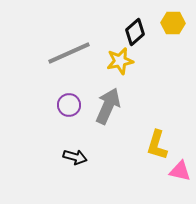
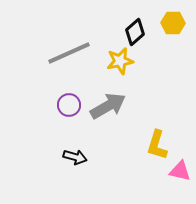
gray arrow: rotated 36 degrees clockwise
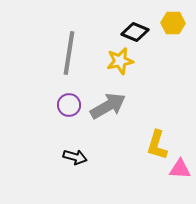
black diamond: rotated 64 degrees clockwise
gray line: rotated 57 degrees counterclockwise
pink triangle: moved 2 px up; rotated 10 degrees counterclockwise
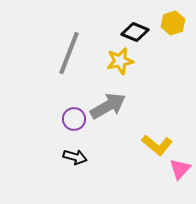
yellow hexagon: rotated 20 degrees counterclockwise
gray line: rotated 12 degrees clockwise
purple circle: moved 5 px right, 14 px down
yellow L-shape: rotated 68 degrees counterclockwise
pink triangle: rotated 50 degrees counterclockwise
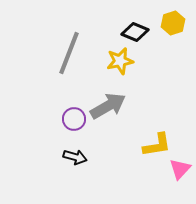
yellow L-shape: rotated 48 degrees counterclockwise
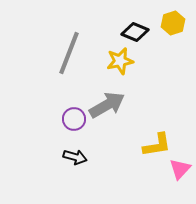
gray arrow: moved 1 px left, 1 px up
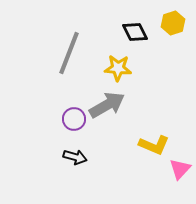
black diamond: rotated 40 degrees clockwise
yellow star: moved 2 px left, 7 px down; rotated 16 degrees clockwise
yellow L-shape: moved 3 px left; rotated 32 degrees clockwise
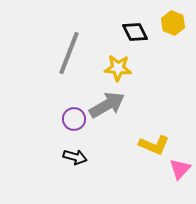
yellow hexagon: rotated 20 degrees counterclockwise
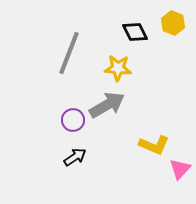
purple circle: moved 1 px left, 1 px down
black arrow: rotated 50 degrees counterclockwise
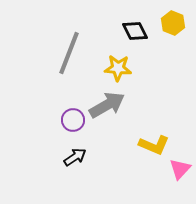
black diamond: moved 1 px up
